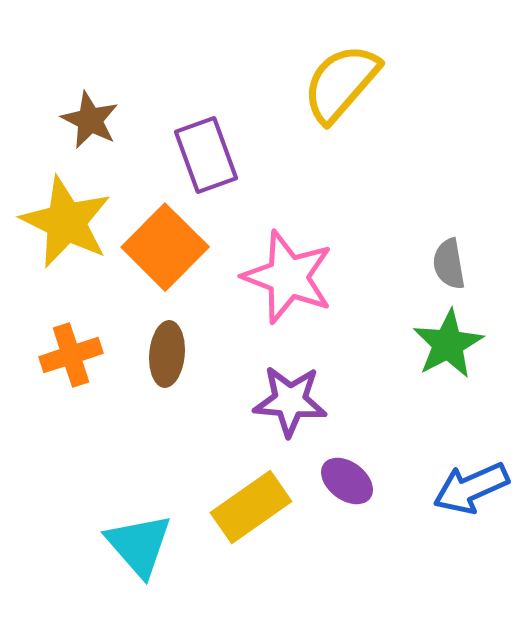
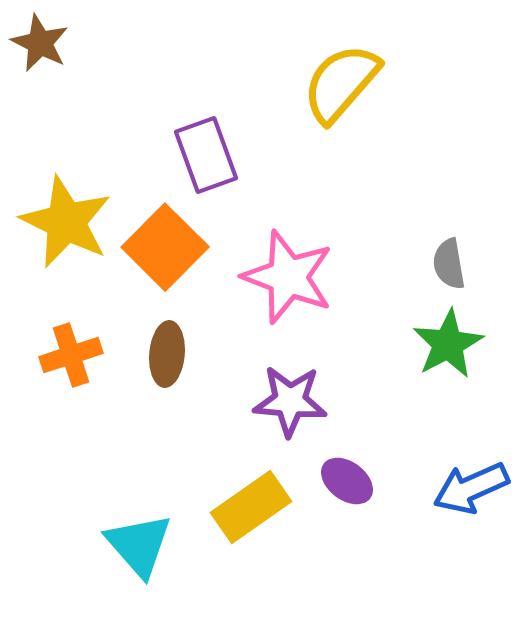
brown star: moved 50 px left, 77 px up
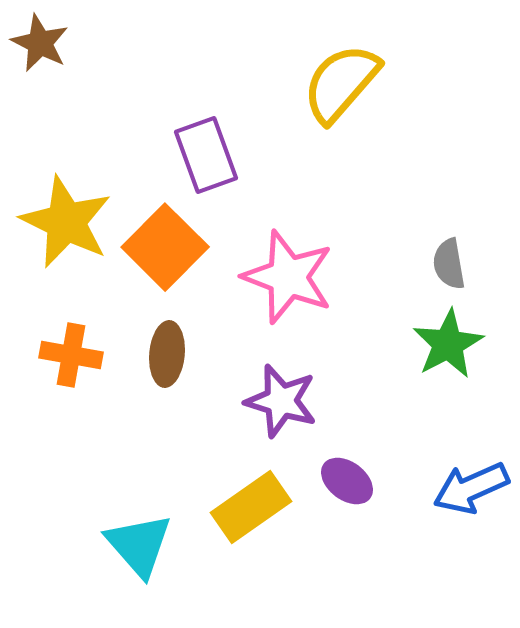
orange cross: rotated 28 degrees clockwise
purple star: moved 9 px left; rotated 12 degrees clockwise
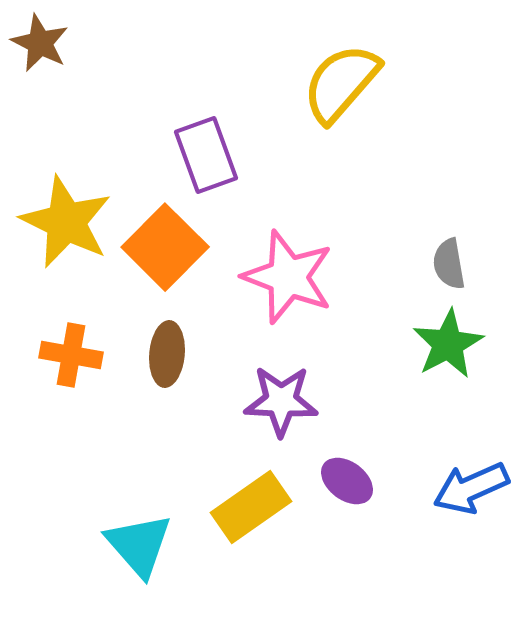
purple star: rotated 14 degrees counterclockwise
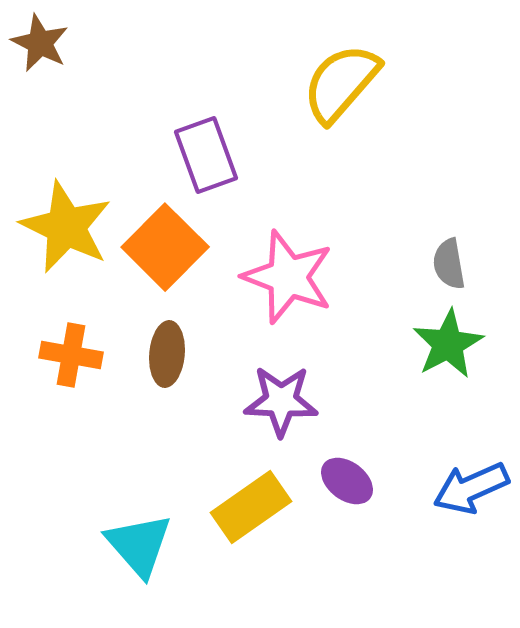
yellow star: moved 5 px down
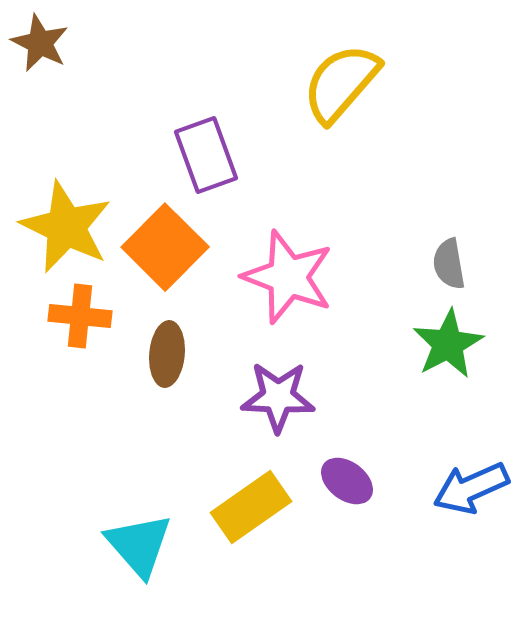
orange cross: moved 9 px right, 39 px up; rotated 4 degrees counterclockwise
purple star: moved 3 px left, 4 px up
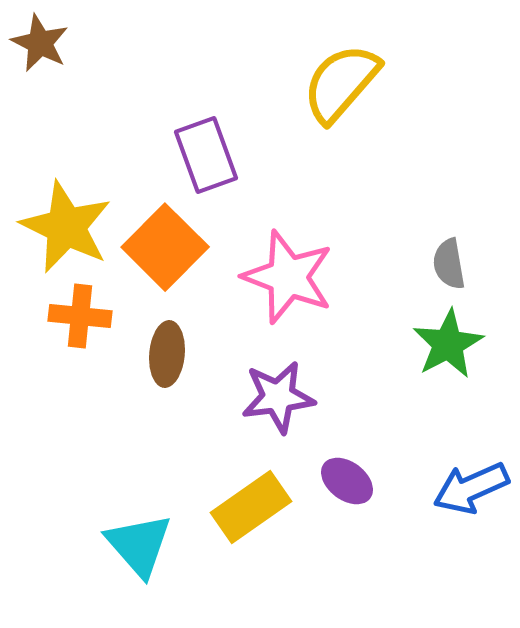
purple star: rotated 10 degrees counterclockwise
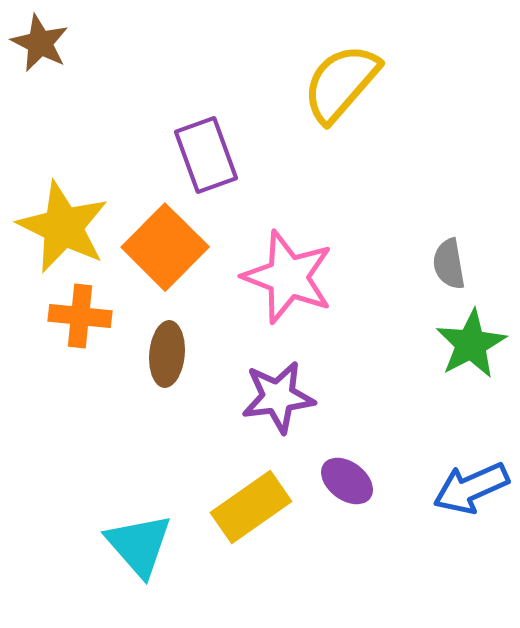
yellow star: moved 3 px left
green star: moved 23 px right
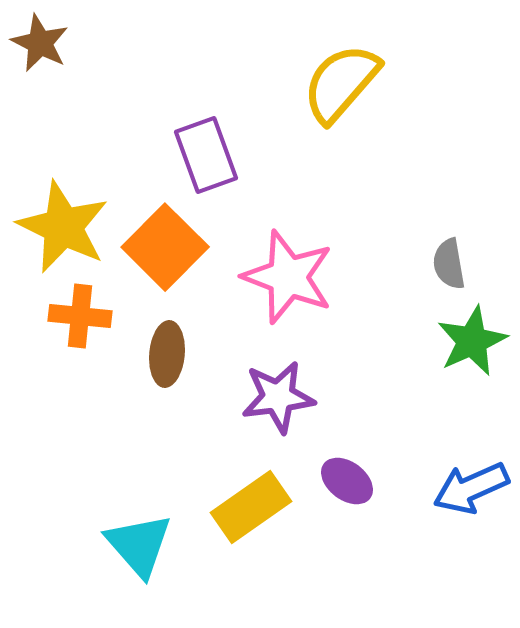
green star: moved 1 px right, 3 px up; rotated 4 degrees clockwise
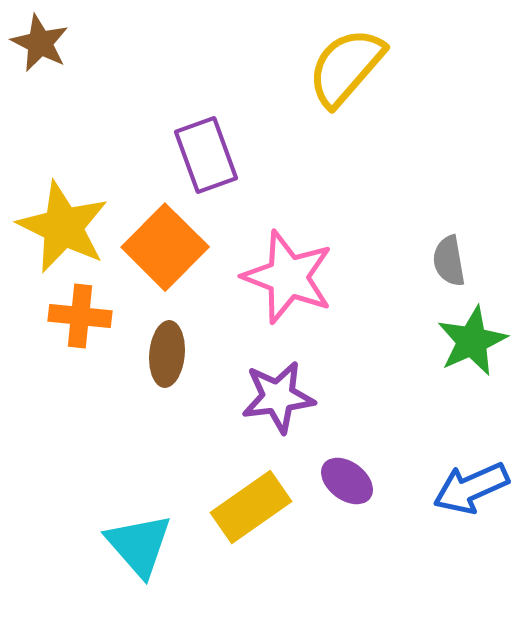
yellow semicircle: moved 5 px right, 16 px up
gray semicircle: moved 3 px up
